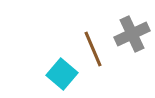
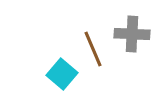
gray cross: rotated 28 degrees clockwise
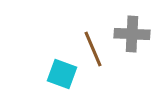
cyan square: rotated 20 degrees counterclockwise
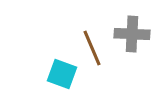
brown line: moved 1 px left, 1 px up
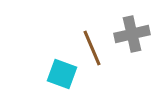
gray cross: rotated 16 degrees counterclockwise
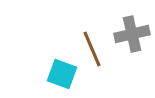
brown line: moved 1 px down
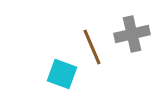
brown line: moved 2 px up
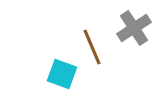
gray cross: moved 2 px right, 6 px up; rotated 20 degrees counterclockwise
